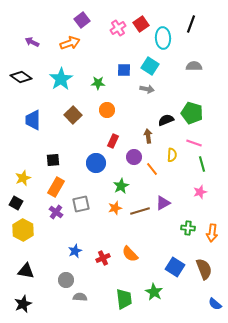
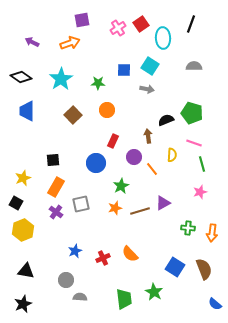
purple square at (82, 20): rotated 28 degrees clockwise
blue trapezoid at (33, 120): moved 6 px left, 9 px up
yellow hexagon at (23, 230): rotated 10 degrees clockwise
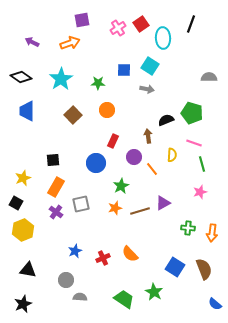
gray semicircle at (194, 66): moved 15 px right, 11 px down
black triangle at (26, 271): moved 2 px right, 1 px up
green trapezoid at (124, 299): rotated 50 degrees counterclockwise
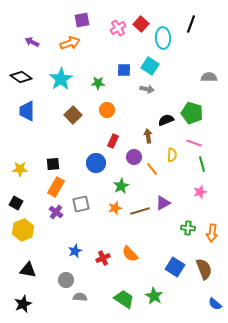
red square at (141, 24): rotated 14 degrees counterclockwise
black square at (53, 160): moved 4 px down
yellow star at (23, 178): moved 3 px left, 9 px up; rotated 21 degrees clockwise
green star at (154, 292): moved 4 px down
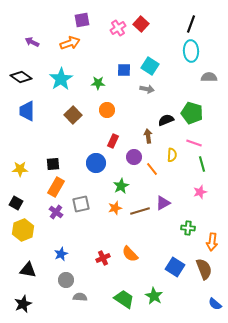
cyan ellipse at (163, 38): moved 28 px right, 13 px down
orange arrow at (212, 233): moved 9 px down
blue star at (75, 251): moved 14 px left, 3 px down
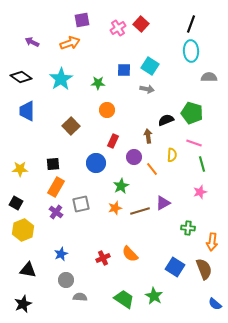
brown square at (73, 115): moved 2 px left, 11 px down
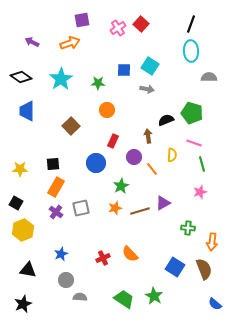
gray square at (81, 204): moved 4 px down
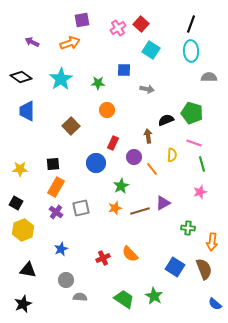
cyan square at (150, 66): moved 1 px right, 16 px up
red rectangle at (113, 141): moved 2 px down
blue star at (61, 254): moved 5 px up
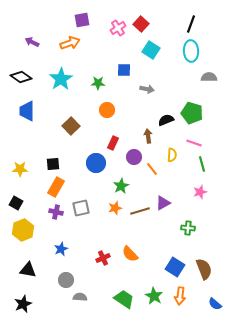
purple cross at (56, 212): rotated 24 degrees counterclockwise
orange arrow at (212, 242): moved 32 px left, 54 px down
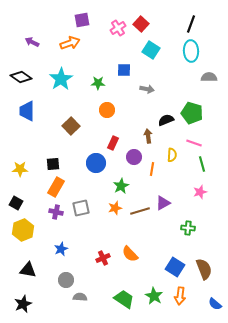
orange line at (152, 169): rotated 48 degrees clockwise
